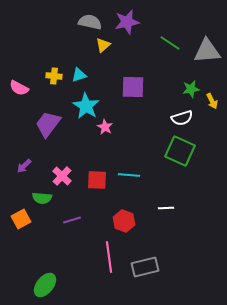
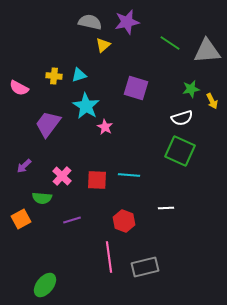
purple square: moved 3 px right, 1 px down; rotated 15 degrees clockwise
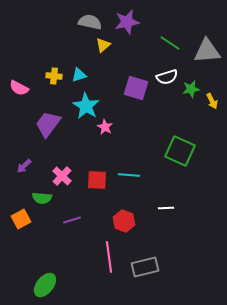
white semicircle: moved 15 px left, 41 px up
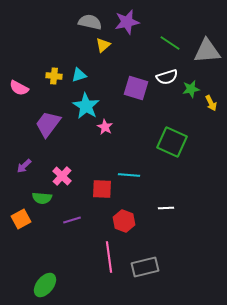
yellow arrow: moved 1 px left, 2 px down
green square: moved 8 px left, 9 px up
red square: moved 5 px right, 9 px down
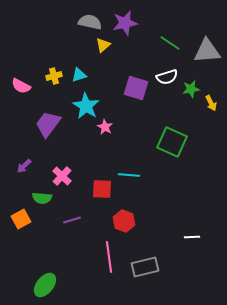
purple star: moved 2 px left, 1 px down
yellow cross: rotated 21 degrees counterclockwise
pink semicircle: moved 2 px right, 2 px up
white line: moved 26 px right, 29 px down
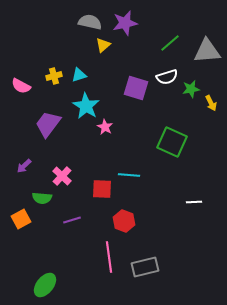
green line: rotated 75 degrees counterclockwise
white line: moved 2 px right, 35 px up
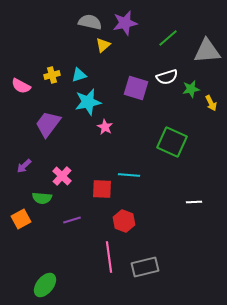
green line: moved 2 px left, 5 px up
yellow cross: moved 2 px left, 1 px up
cyan star: moved 2 px right, 4 px up; rotated 28 degrees clockwise
